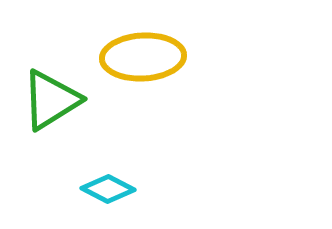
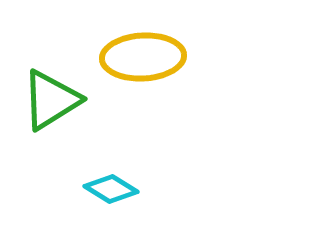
cyan diamond: moved 3 px right; rotated 4 degrees clockwise
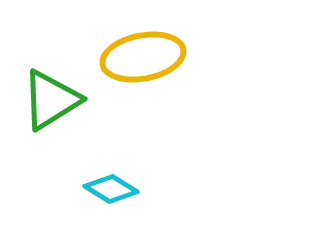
yellow ellipse: rotated 8 degrees counterclockwise
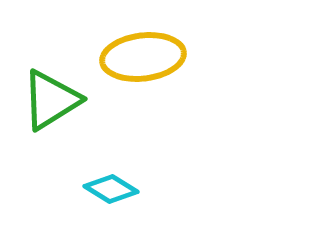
yellow ellipse: rotated 4 degrees clockwise
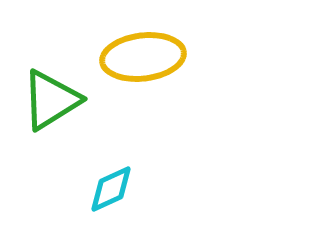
cyan diamond: rotated 56 degrees counterclockwise
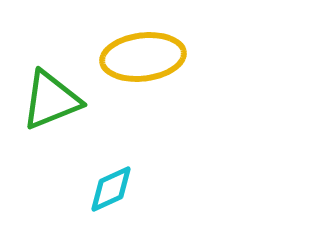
green triangle: rotated 10 degrees clockwise
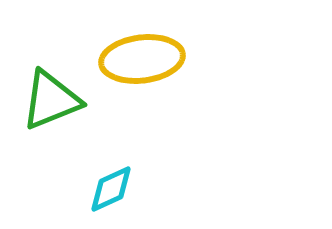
yellow ellipse: moved 1 px left, 2 px down
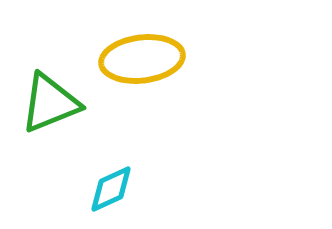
green triangle: moved 1 px left, 3 px down
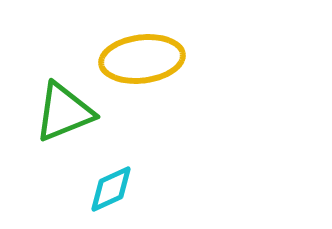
green triangle: moved 14 px right, 9 px down
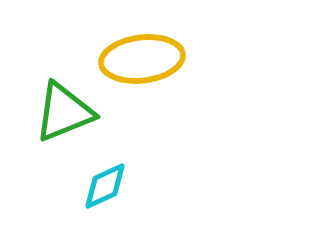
cyan diamond: moved 6 px left, 3 px up
